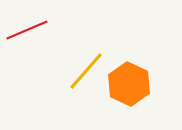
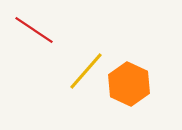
red line: moved 7 px right; rotated 57 degrees clockwise
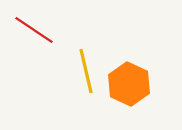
yellow line: rotated 54 degrees counterclockwise
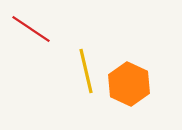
red line: moved 3 px left, 1 px up
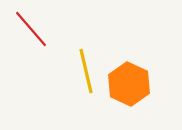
red line: rotated 15 degrees clockwise
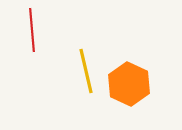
red line: moved 1 px right, 1 px down; rotated 36 degrees clockwise
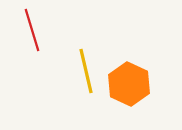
red line: rotated 12 degrees counterclockwise
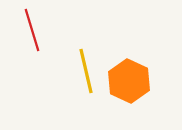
orange hexagon: moved 3 px up
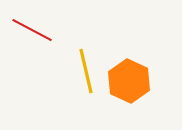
red line: rotated 45 degrees counterclockwise
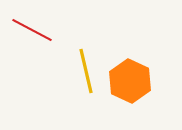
orange hexagon: moved 1 px right
